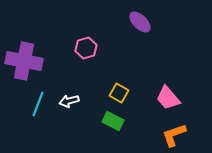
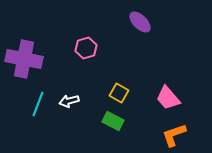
purple cross: moved 2 px up
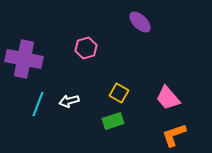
green rectangle: rotated 45 degrees counterclockwise
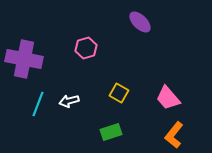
green rectangle: moved 2 px left, 11 px down
orange L-shape: rotated 32 degrees counterclockwise
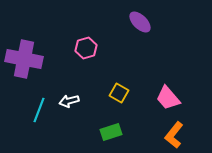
cyan line: moved 1 px right, 6 px down
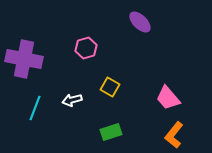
yellow square: moved 9 px left, 6 px up
white arrow: moved 3 px right, 1 px up
cyan line: moved 4 px left, 2 px up
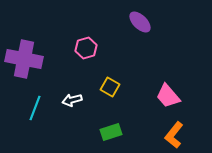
pink trapezoid: moved 2 px up
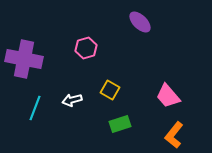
yellow square: moved 3 px down
green rectangle: moved 9 px right, 8 px up
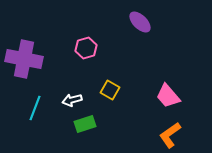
green rectangle: moved 35 px left
orange L-shape: moved 4 px left; rotated 16 degrees clockwise
